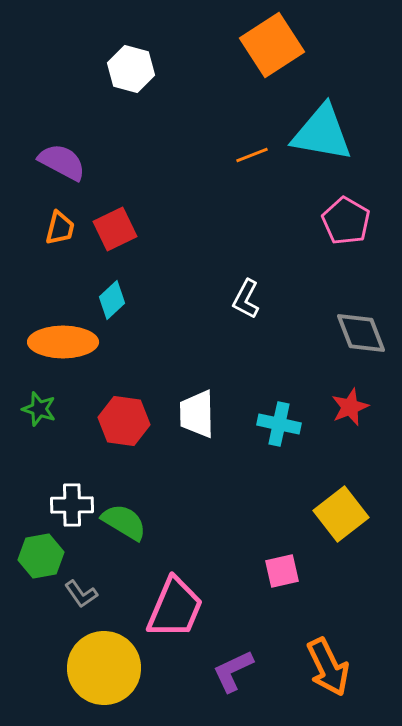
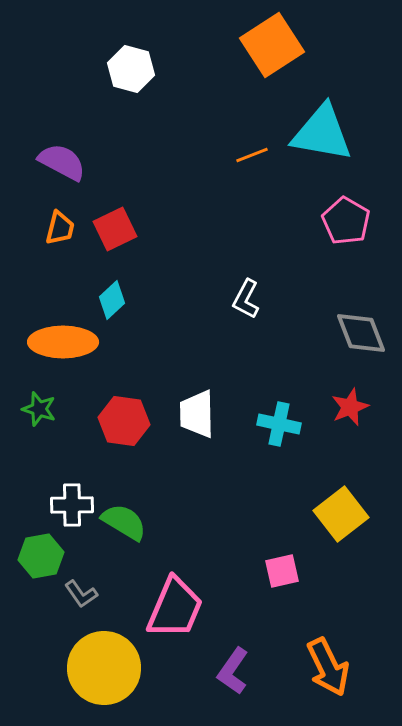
purple L-shape: rotated 30 degrees counterclockwise
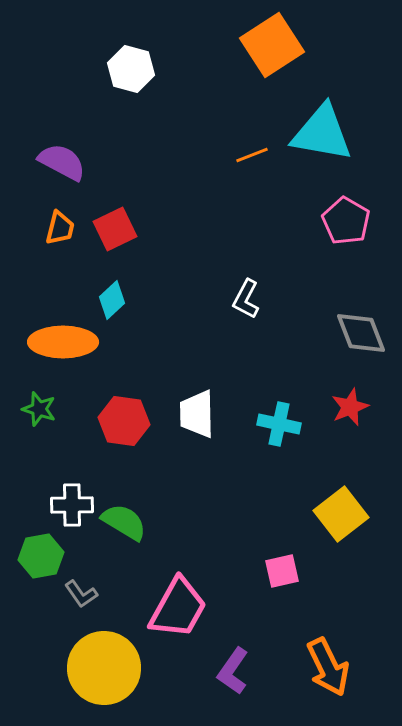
pink trapezoid: moved 3 px right; rotated 6 degrees clockwise
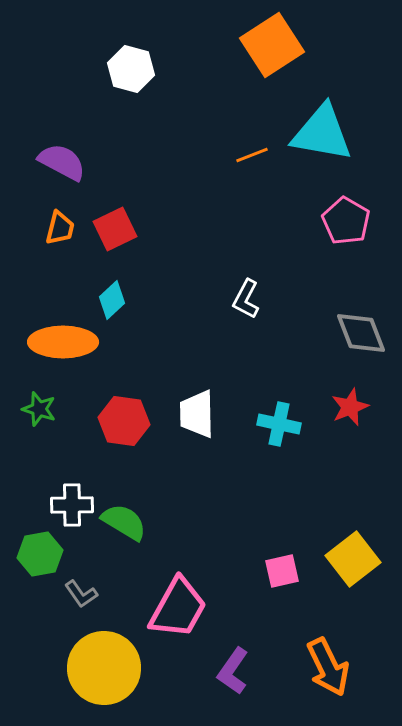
yellow square: moved 12 px right, 45 px down
green hexagon: moved 1 px left, 2 px up
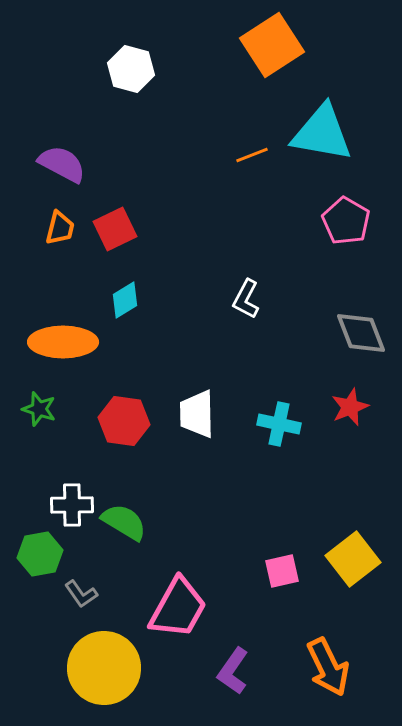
purple semicircle: moved 2 px down
cyan diamond: moved 13 px right; rotated 12 degrees clockwise
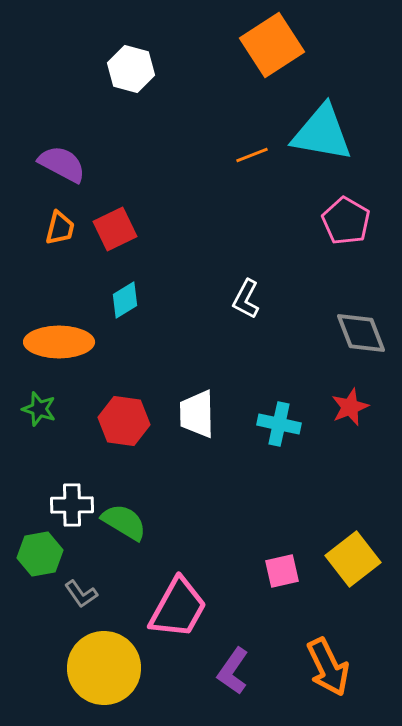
orange ellipse: moved 4 px left
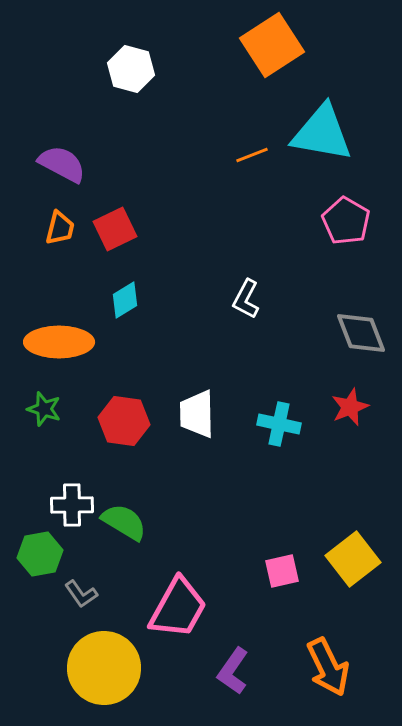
green star: moved 5 px right
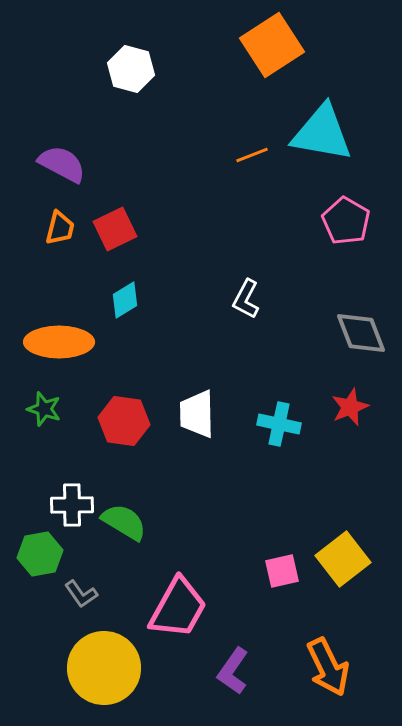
yellow square: moved 10 px left
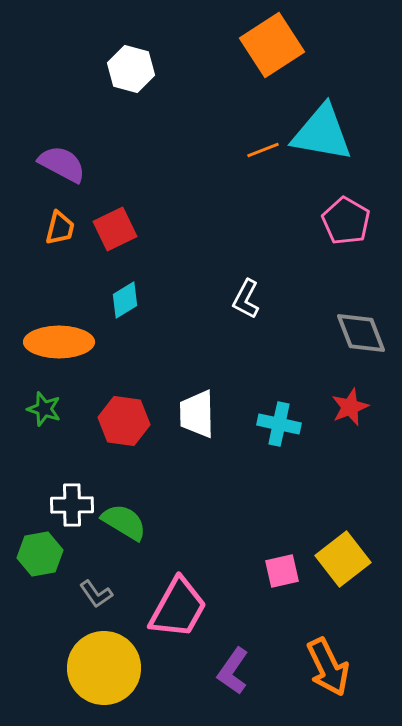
orange line: moved 11 px right, 5 px up
gray L-shape: moved 15 px right
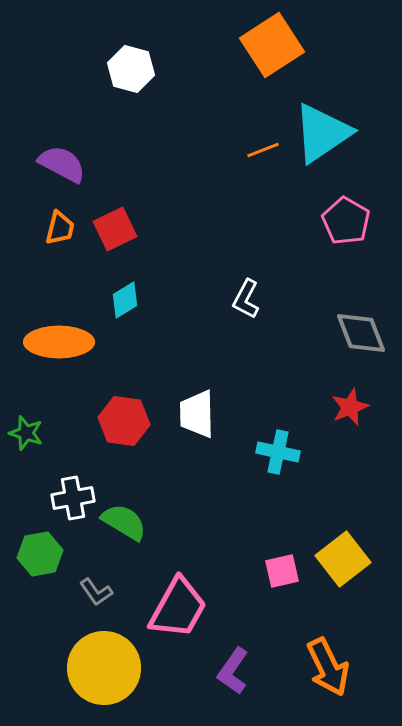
cyan triangle: rotated 44 degrees counterclockwise
green star: moved 18 px left, 24 px down
cyan cross: moved 1 px left, 28 px down
white cross: moved 1 px right, 7 px up; rotated 9 degrees counterclockwise
gray L-shape: moved 2 px up
